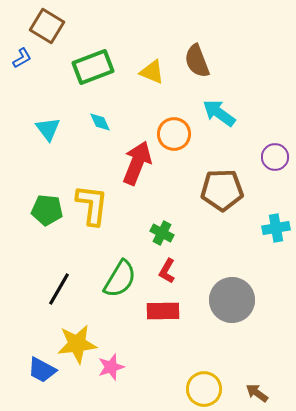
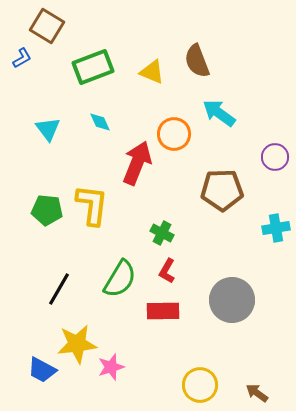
yellow circle: moved 4 px left, 4 px up
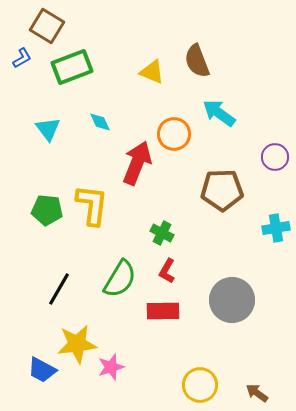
green rectangle: moved 21 px left
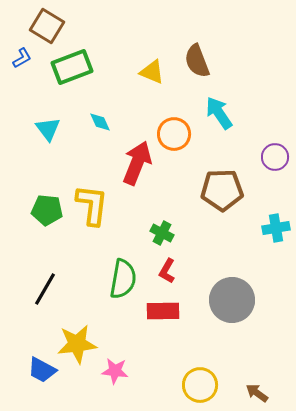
cyan arrow: rotated 20 degrees clockwise
green semicircle: moved 3 px right; rotated 21 degrees counterclockwise
black line: moved 14 px left
pink star: moved 4 px right, 4 px down; rotated 24 degrees clockwise
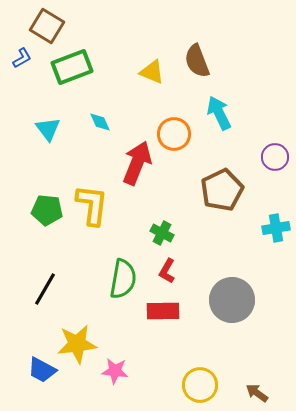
cyan arrow: rotated 8 degrees clockwise
brown pentagon: rotated 24 degrees counterclockwise
